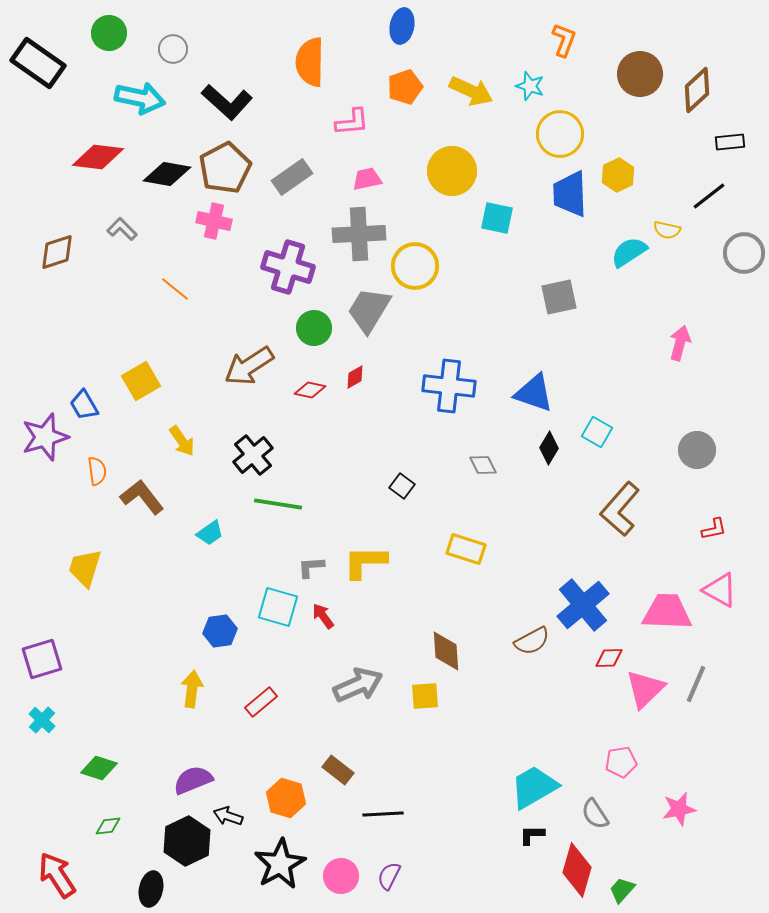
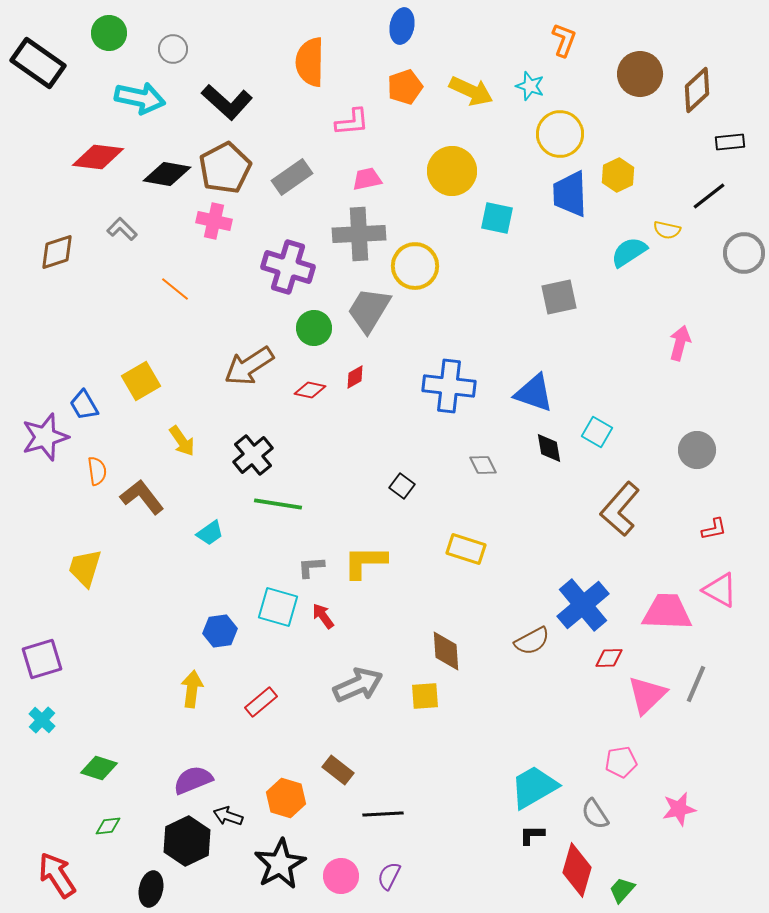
black diamond at (549, 448): rotated 40 degrees counterclockwise
pink triangle at (645, 689): moved 2 px right, 6 px down
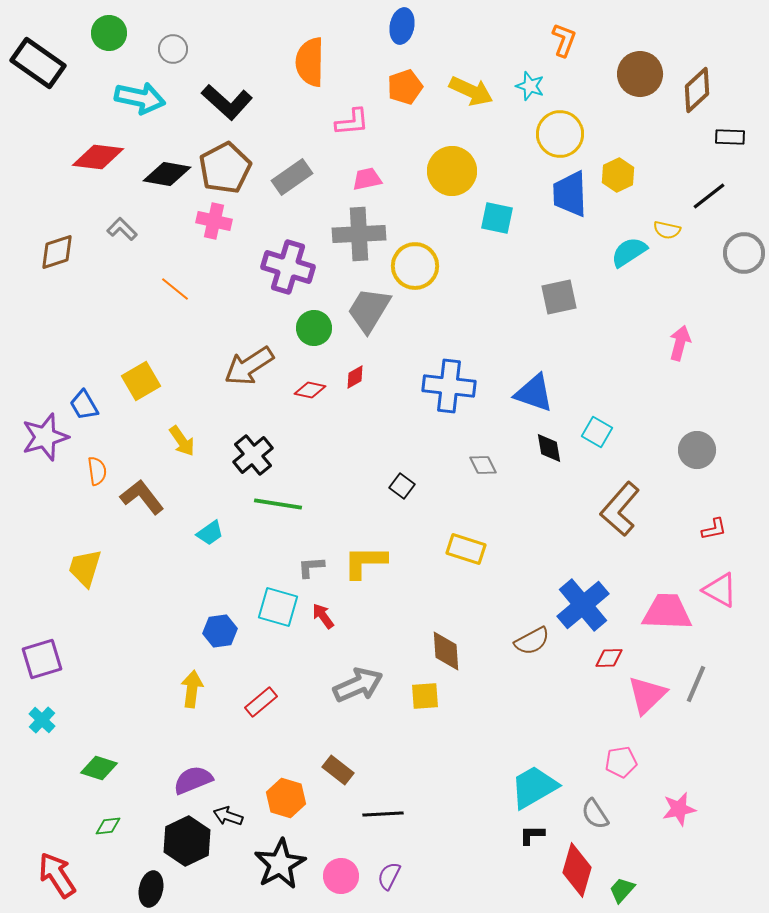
black rectangle at (730, 142): moved 5 px up; rotated 8 degrees clockwise
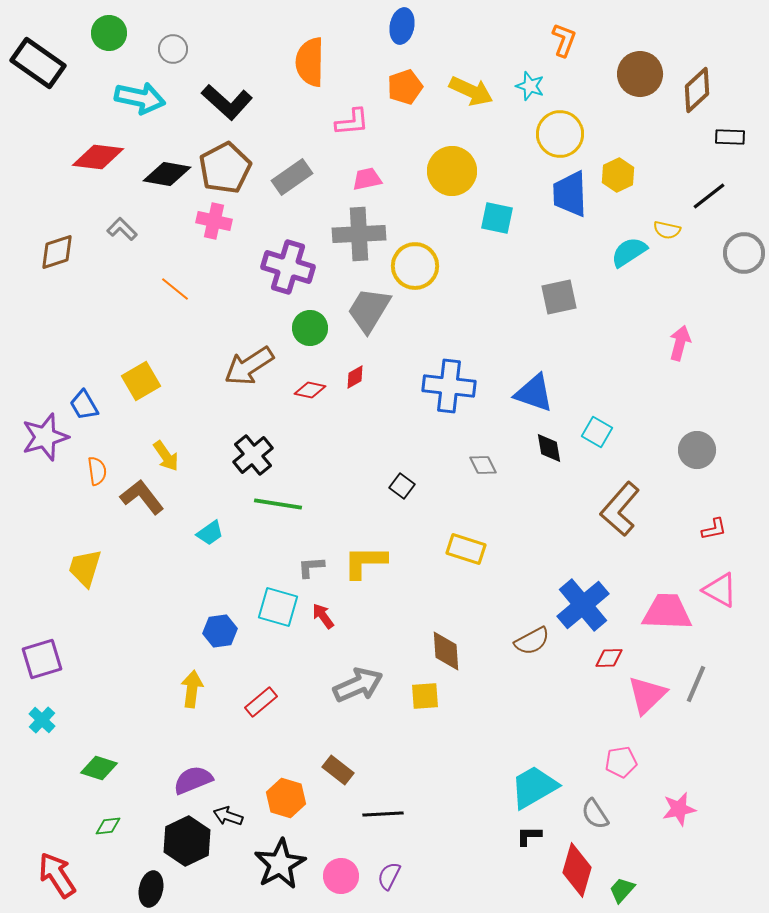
green circle at (314, 328): moved 4 px left
yellow arrow at (182, 441): moved 16 px left, 15 px down
black L-shape at (532, 835): moved 3 px left, 1 px down
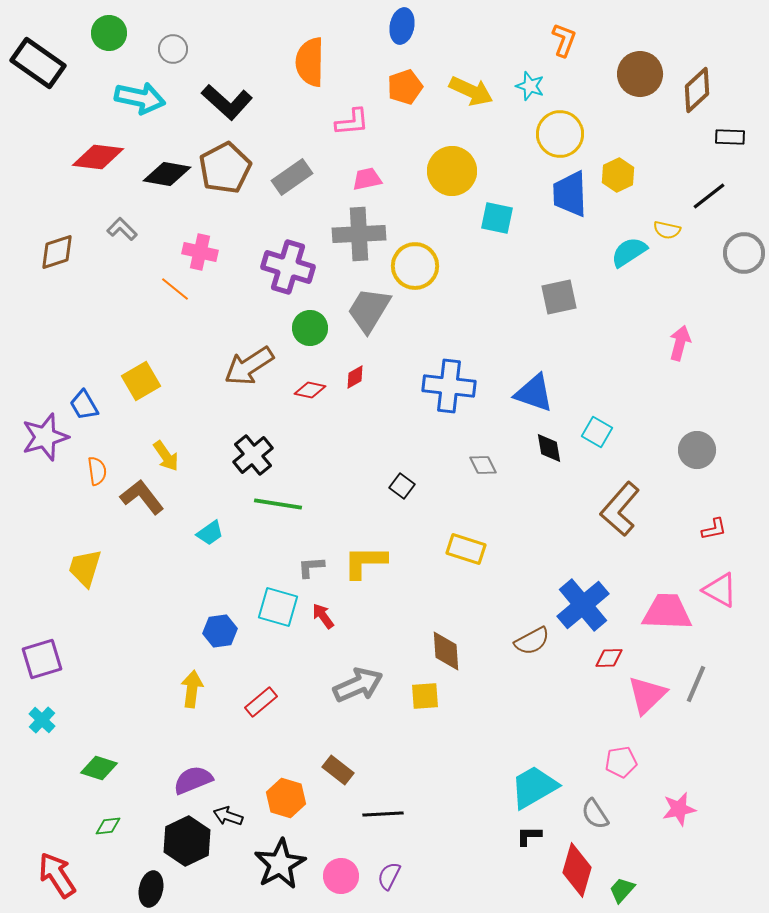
pink cross at (214, 221): moved 14 px left, 31 px down
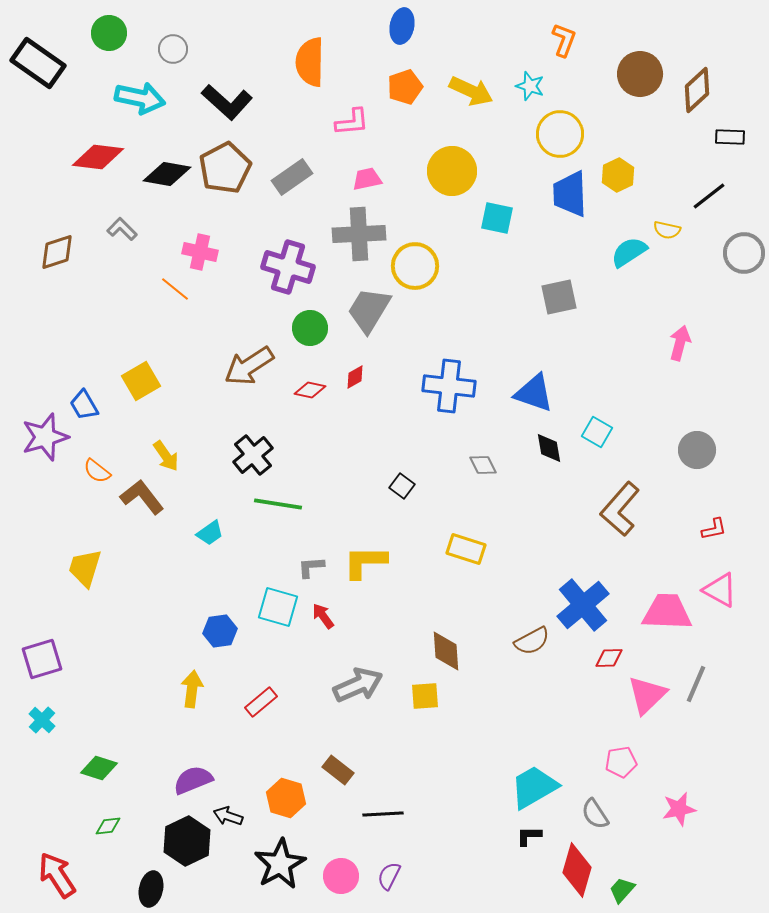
orange semicircle at (97, 471): rotated 136 degrees clockwise
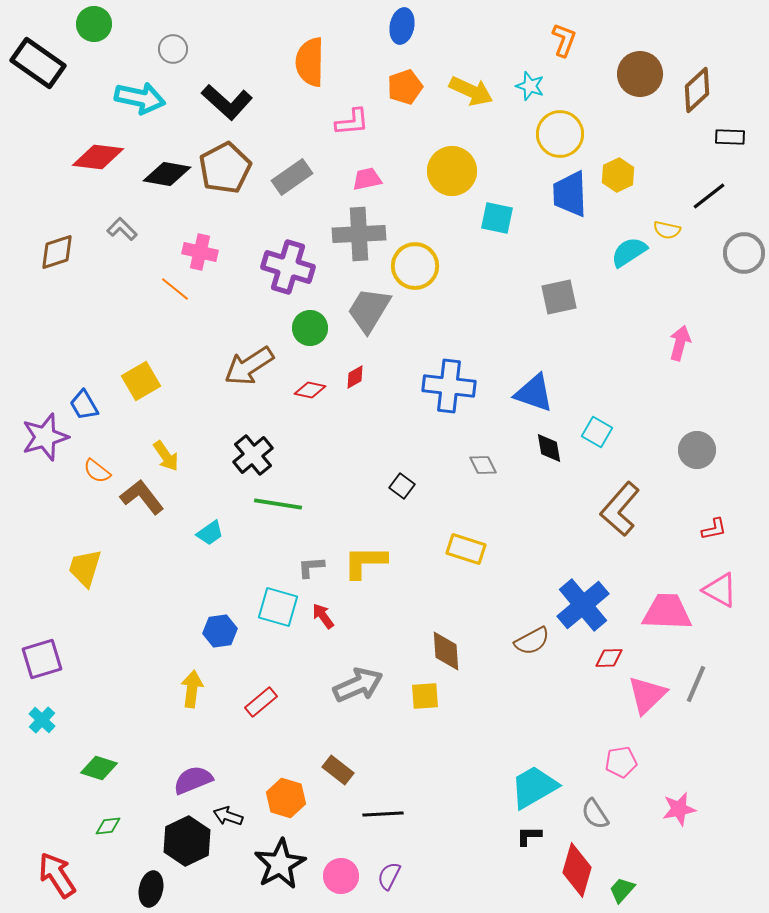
green circle at (109, 33): moved 15 px left, 9 px up
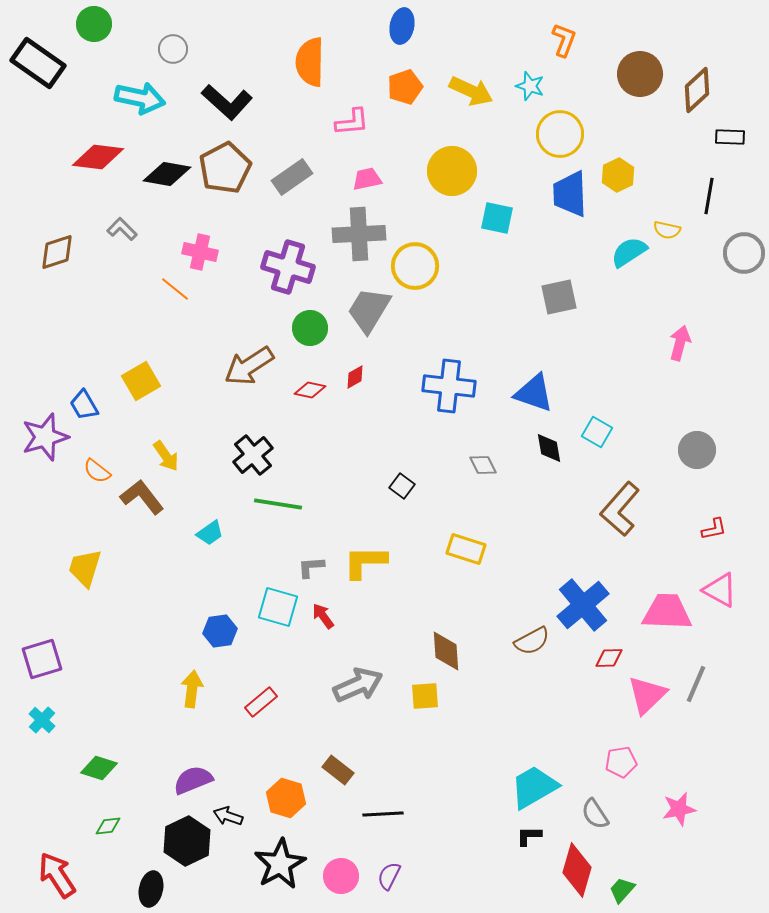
black line at (709, 196): rotated 42 degrees counterclockwise
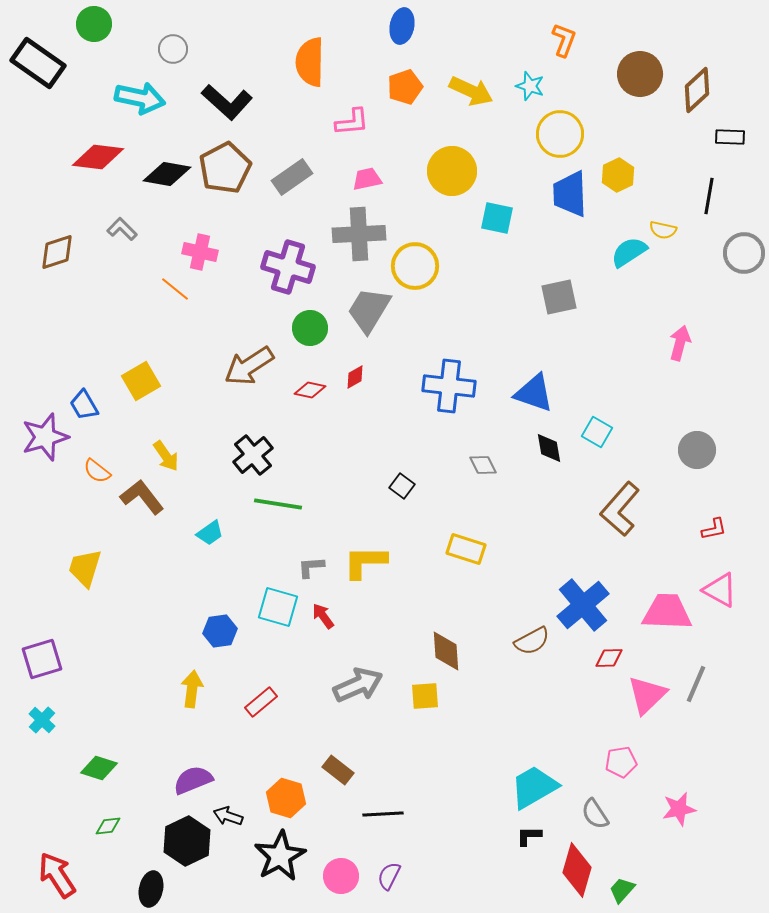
yellow semicircle at (667, 230): moved 4 px left
black star at (280, 864): moved 8 px up
